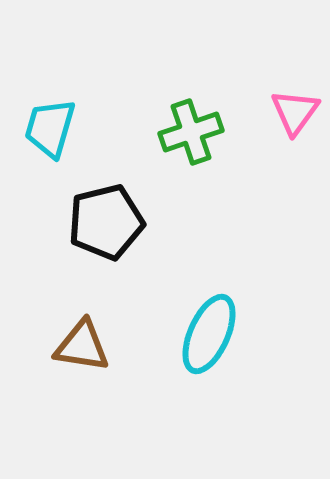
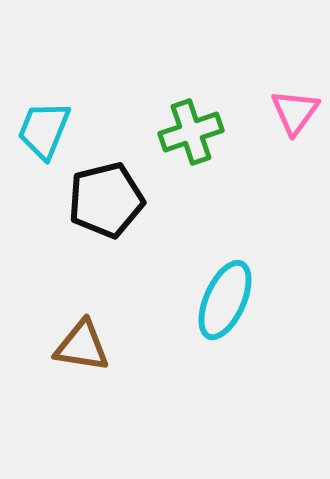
cyan trapezoid: moved 6 px left, 2 px down; rotated 6 degrees clockwise
black pentagon: moved 22 px up
cyan ellipse: moved 16 px right, 34 px up
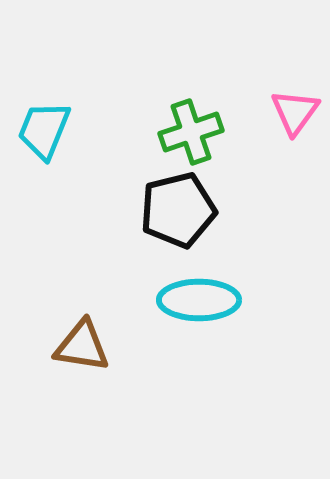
black pentagon: moved 72 px right, 10 px down
cyan ellipse: moved 26 px left; rotated 66 degrees clockwise
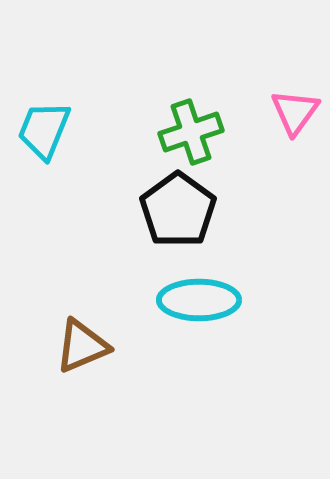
black pentagon: rotated 22 degrees counterclockwise
brown triangle: rotated 32 degrees counterclockwise
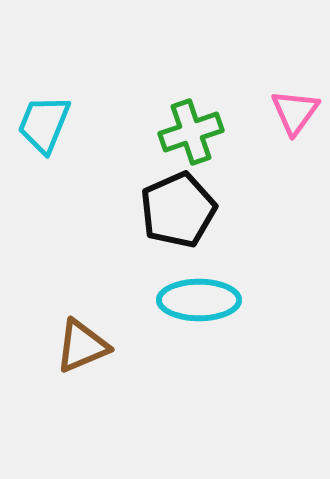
cyan trapezoid: moved 6 px up
black pentagon: rotated 12 degrees clockwise
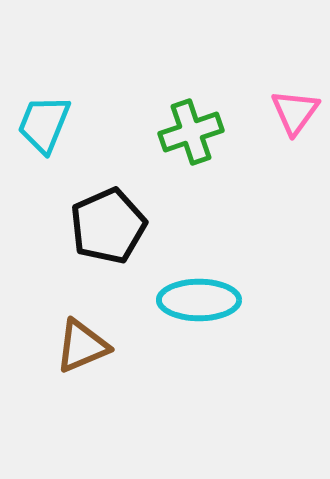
black pentagon: moved 70 px left, 16 px down
